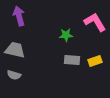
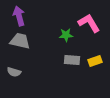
pink L-shape: moved 6 px left, 1 px down
gray trapezoid: moved 5 px right, 9 px up
gray semicircle: moved 3 px up
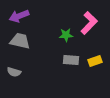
purple arrow: rotated 96 degrees counterclockwise
pink L-shape: rotated 75 degrees clockwise
gray rectangle: moved 1 px left
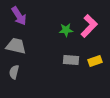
purple arrow: rotated 102 degrees counterclockwise
pink L-shape: moved 3 px down
green star: moved 5 px up
gray trapezoid: moved 4 px left, 5 px down
gray semicircle: rotated 88 degrees clockwise
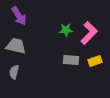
pink L-shape: moved 7 px down
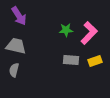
gray semicircle: moved 2 px up
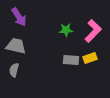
purple arrow: moved 1 px down
pink L-shape: moved 4 px right, 2 px up
yellow rectangle: moved 5 px left, 3 px up
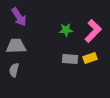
gray trapezoid: rotated 15 degrees counterclockwise
gray rectangle: moved 1 px left, 1 px up
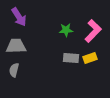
gray rectangle: moved 1 px right, 1 px up
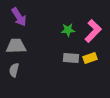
green star: moved 2 px right
